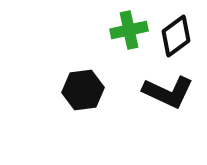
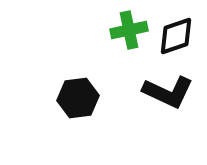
black diamond: rotated 18 degrees clockwise
black hexagon: moved 5 px left, 8 px down
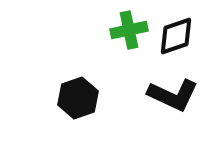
black L-shape: moved 5 px right, 3 px down
black hexagon: rotated 12 degrees counterclockwise
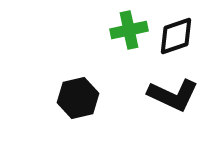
black hexagon: rotated 6 degrees clockwise
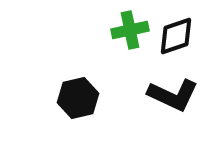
green cross: moved 1 px right
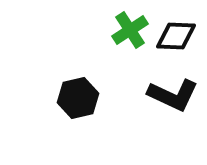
green cross: rotated 21 degrees counterclockwise
black diamond: rotated 21 degrees clockwise
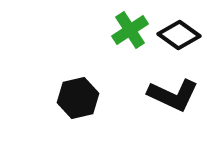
black diamond: moved 3 px right, 1 px up; rotated 33 degrees clockwise
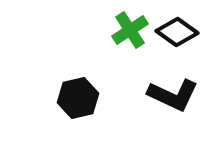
black diamond: moved 2 px left, 3 px up
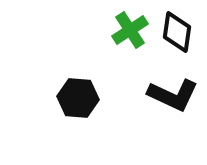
black diamond: rotated 63 degrees clockwise
black hexagon: rotated 18 degrees clockwise
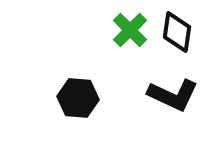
green cross: rotated 12 degrees counterclockwise
